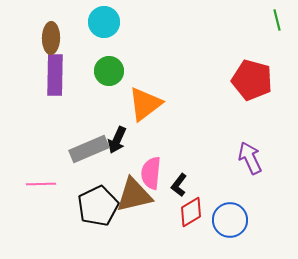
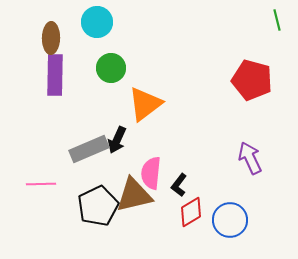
cyan circle: moved 7 px left
green circle: moved 2 px right, 3 px up
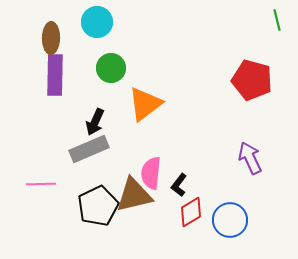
black arrow: moved 22 px left, 18 px up
